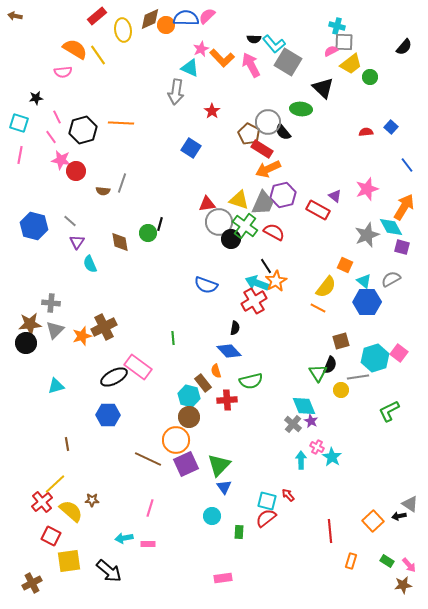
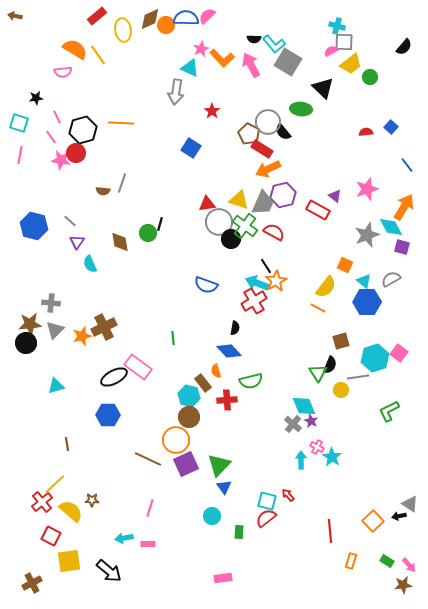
red circle at (76, 171): moved 18 px up
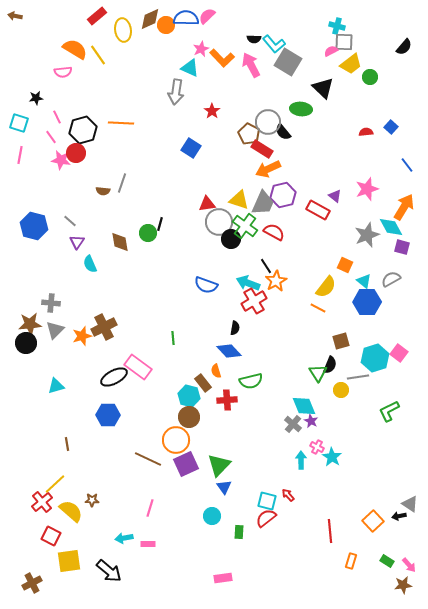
cyan arrow at (257, 283): moved 9 px left
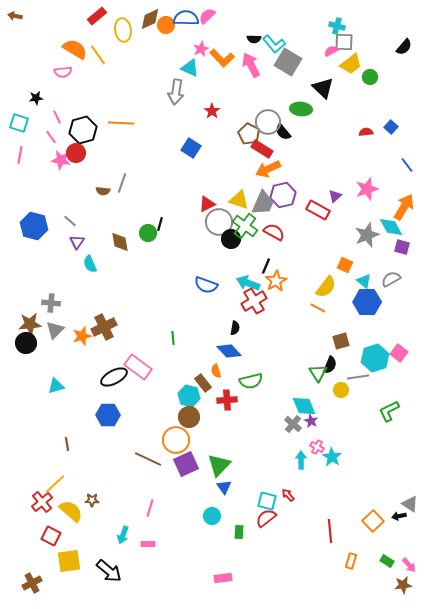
purple triangle at (335, 196): rotated 40 degrees clockwise
red triangle at (207, 204): rotated 18 degrees counterclockwise
black line at (266, 266): rotated 56 degrees clockwise
cyan arrow at (124, 538): moved 1 px left, 3 px up; rotated 60 degrees counterclockwise
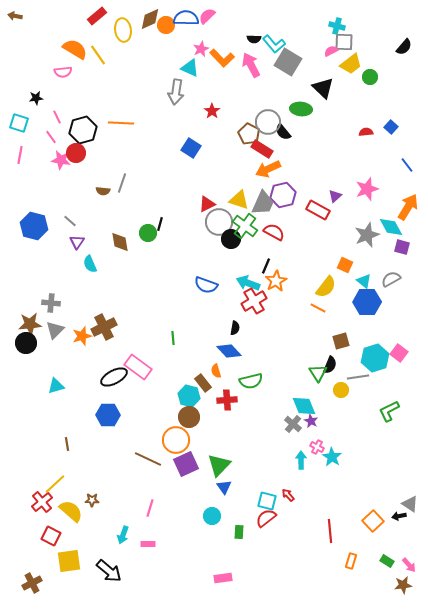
orange arrow at (404, 207): moved 4 px right
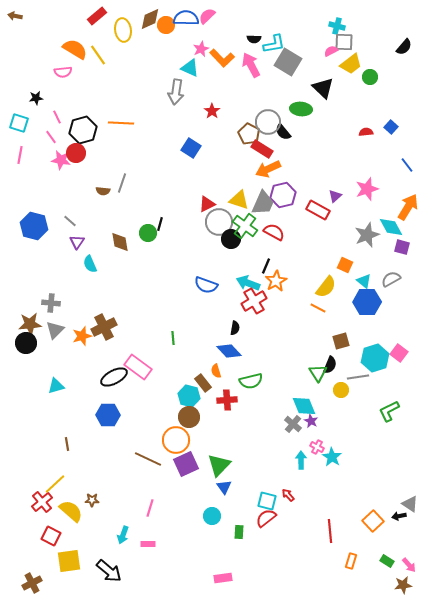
cyan L-shape at (274, 44): rotated 60 degrees counterclockwise
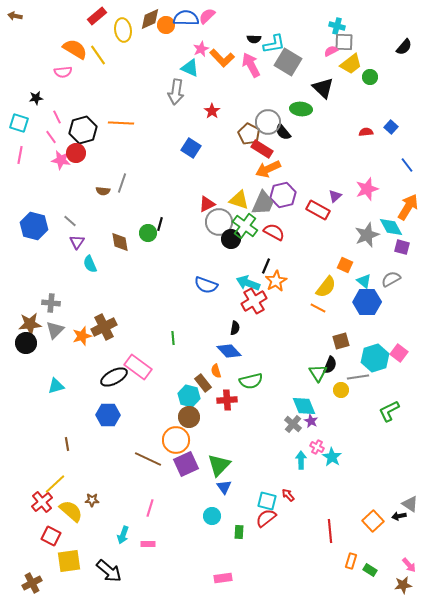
green rectangle at (387, 561): moved 17 px left, 9 px down
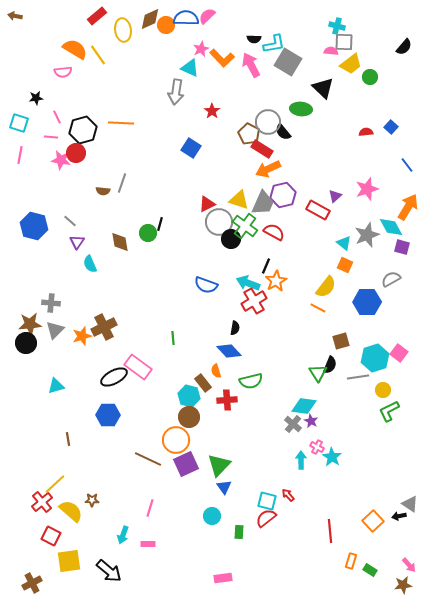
pink semicircle at (331, 51): rotated 32 degrees clockwise
pink line at (51, 137): rotated 48 degrees counterclockwise
cyan triangle at (364, 281): moved 20 px left, 38 px up
yellow circle at (341, 390): moved 42 px right
cyan diamond at (304, 406): rotated 60 degrees counterclockwise
brown line at (67, 444): moved 1 px right, 5 px up
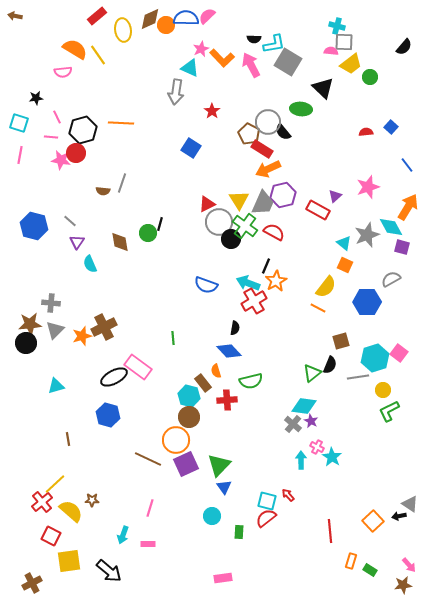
pink star at (367, 189): moved 1 px right, 2 px up
yellow triangle at (239, 200): rotated 40 degrees clockwise
green triangle at (318, 373): moved 6 px left; rotated 24 degrees clockwise
blue hexagon at (108, 415): rotated 15 degrees clockwise
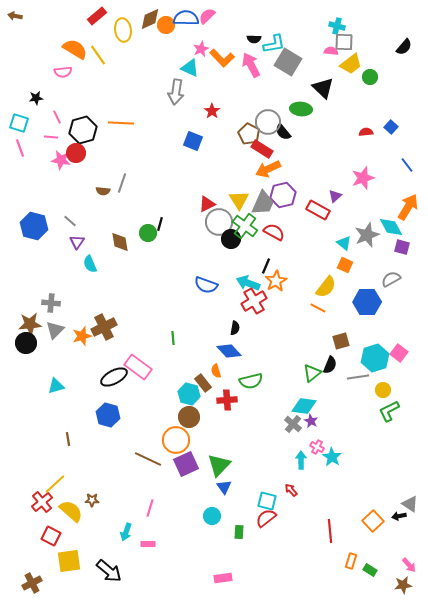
blue square at (191, 148): moved 2 px right, 7 px up; rotated 12 degrees counterclockwise
pink line at (20, 155): moved 7 px up; rotated 30 degrees counterclockwise
pink star at (368, 187): moved 5 px left, 9 px up
cyan hexagon at (189, 396): moved 2 px up
red arrow at (288, 495): moved 3 px right, 5 px up
cyan arrow at (123, 535): moved 3 px right, 3 px up
